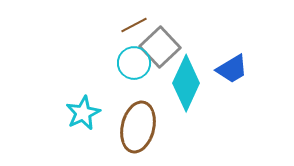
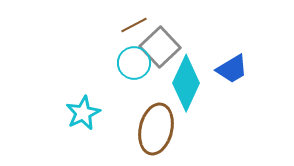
brown ellipse: moved 18 px right, 2 px down
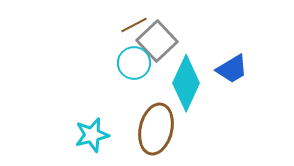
gray square: moved 3 px left, 6 px up
cyan star: moved 9 px right, 22 px down; rotated 12 degrees clockwise
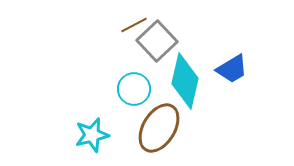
cyan circle: moved 26 px down
cyan diamond: moved 1 px left, 2 px up; rotated 12 degrees counterclockwise
brown ellipse: moved 3 px right, 1 px up; rotated 18 degrees clockwise
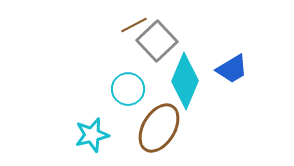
cyan diamond: rotated 10 degrees clockwise
cyan circle: moved 6 px left
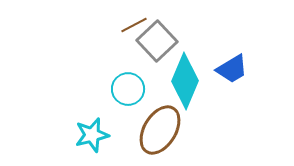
brown ellipse: moved 1 px right, 2 px down
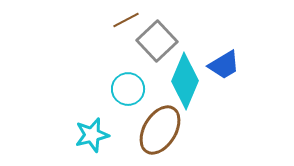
brown line: moved 8 px left, 5 px up
blue trapezoid: moved 8 px left, 4 px up
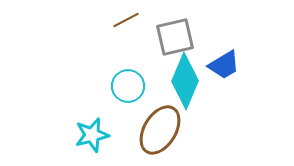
gray square: moved 18 px right, 4 px up; rotated 30 degrees clockwise
cyan circle: moved 3 px up
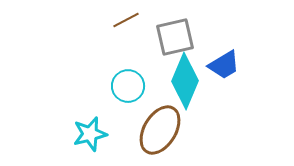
cyan star: moved 2 px left, 1 px up
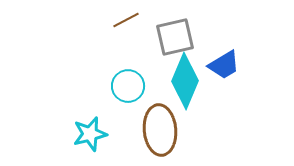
brown ellipse: rotated 36 degrees counterclockwise
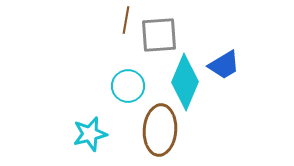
brown line: rotated 52 degrees counterclockwise
gray square: moved 16 px left, 2 px up; rotated 9 degrees clockwise
cyan diamond: moved 1 px down
brown ellipse: rotated 9 degrees clockwise
